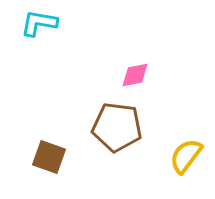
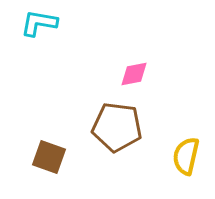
pink diamond: moved 1 px left, 1 px up
yellow semicircle: rotated 24 degrees counterclockwise
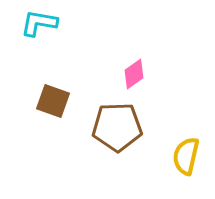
pink diamond: rotated 24 degrees counterclockwise
brown pentagon: rotated 9 degrees counterclockwise
brown square: moved 4 px right, 56 px up
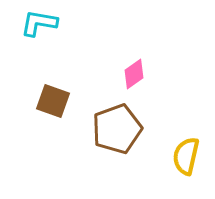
brown pentagon: moved 2 px down; rotated 18 degrees counterclockwise
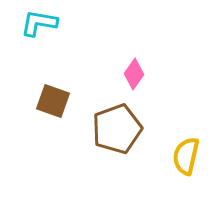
pink diamond: rotated 20 degrees counterclockwise
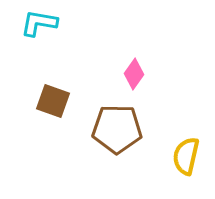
brown pentagon: rotated 21 degrees clockwise
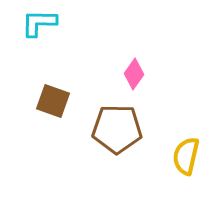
cyan L-shape: rotated 9 degrees counterclockwise
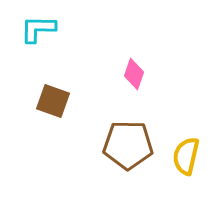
cyan L-shape: moved 1 px left, 6 px down
pink diamond: rotated 16 degrees counterclockwise
brown pentagon: moved 11 px right, 16 px down
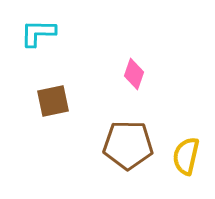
cyan L-shape: moved 4 px down
brown square: rotated 32 degrees counterclockwise
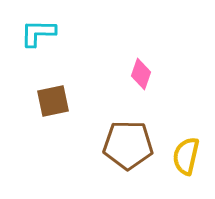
pink diamond: moved 7 px right
